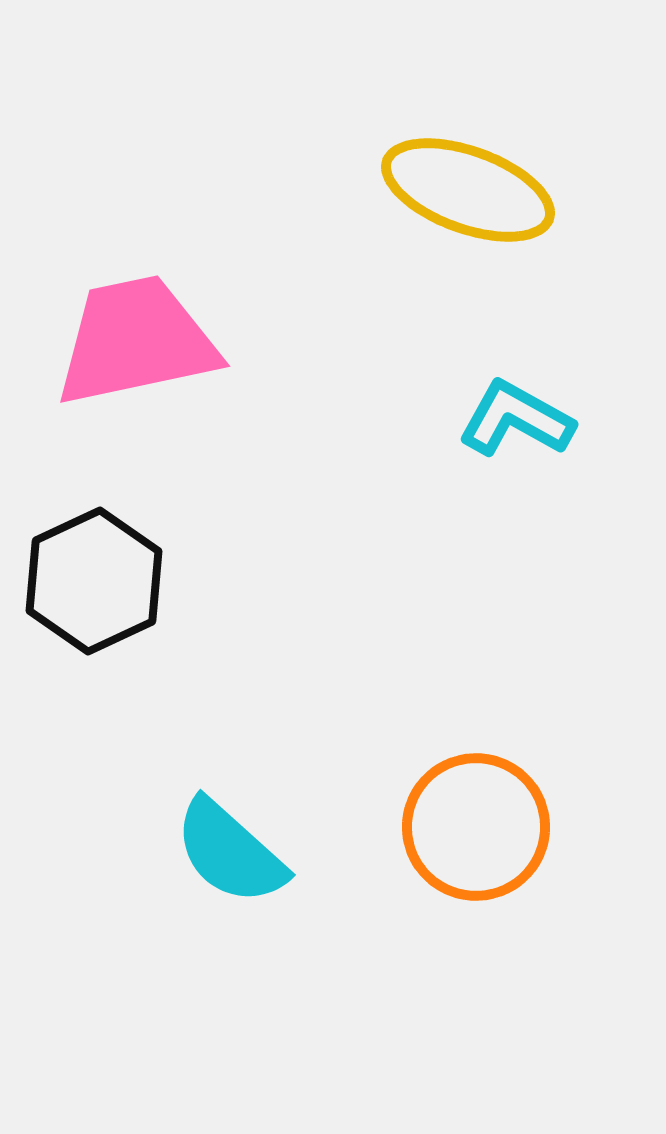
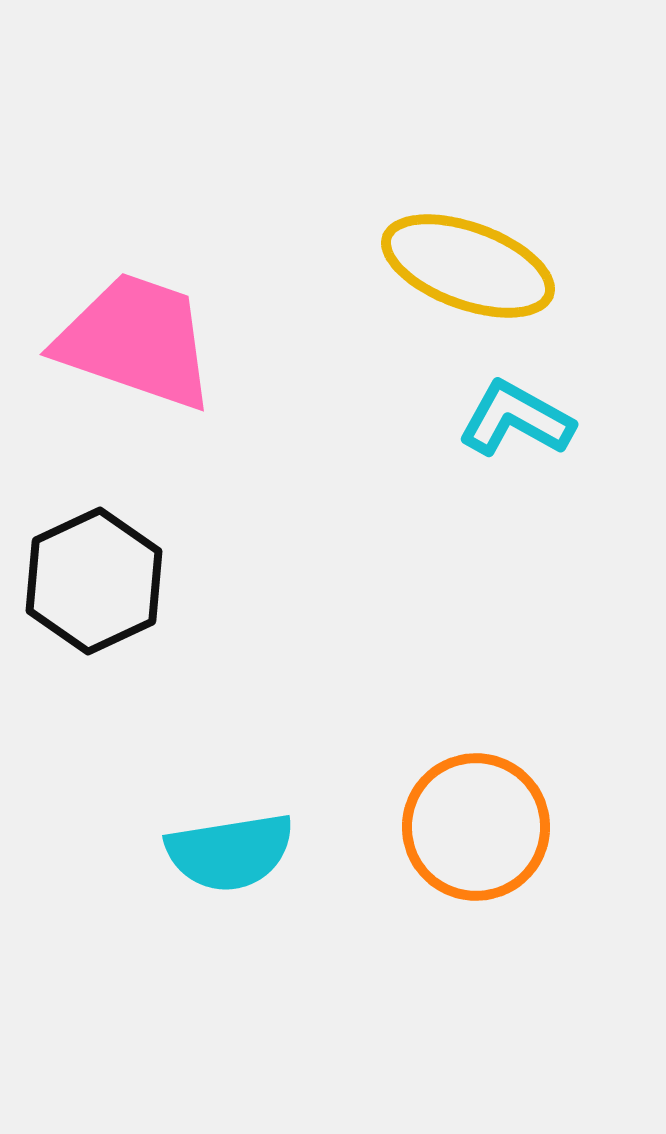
yellow ellipse: moved 76 px down
pink trapezoid: rotated 31 degrees clockwise
cyan semicircle: rotated 51 degrees counterclockwise
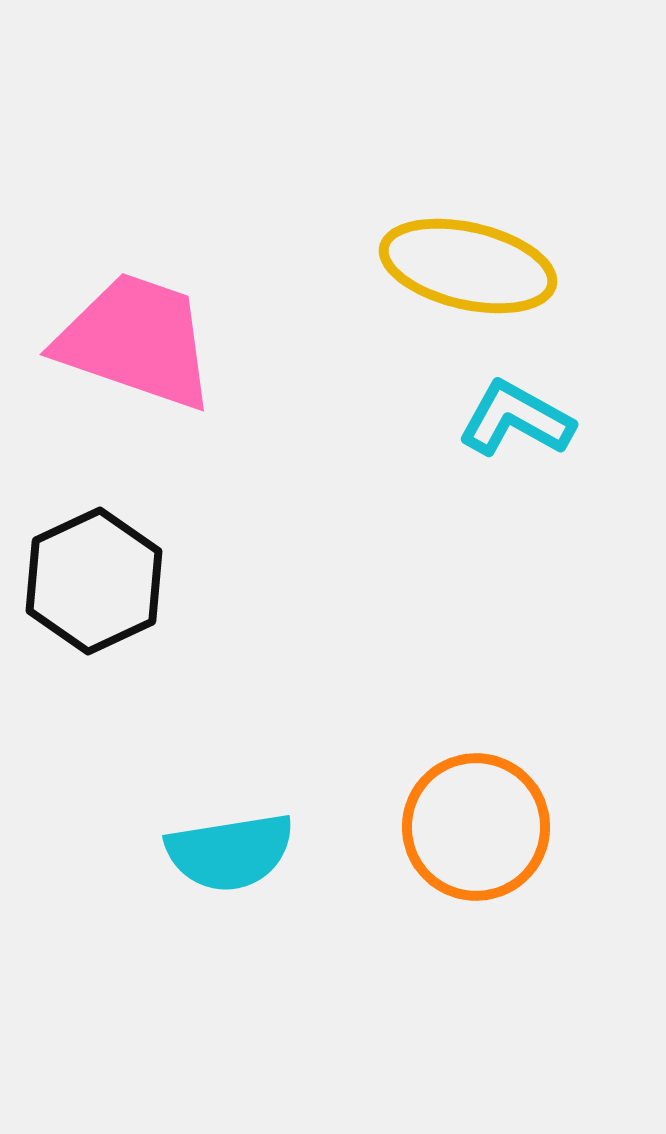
yellow ellipse: rotated 7 degrees counterclockwise
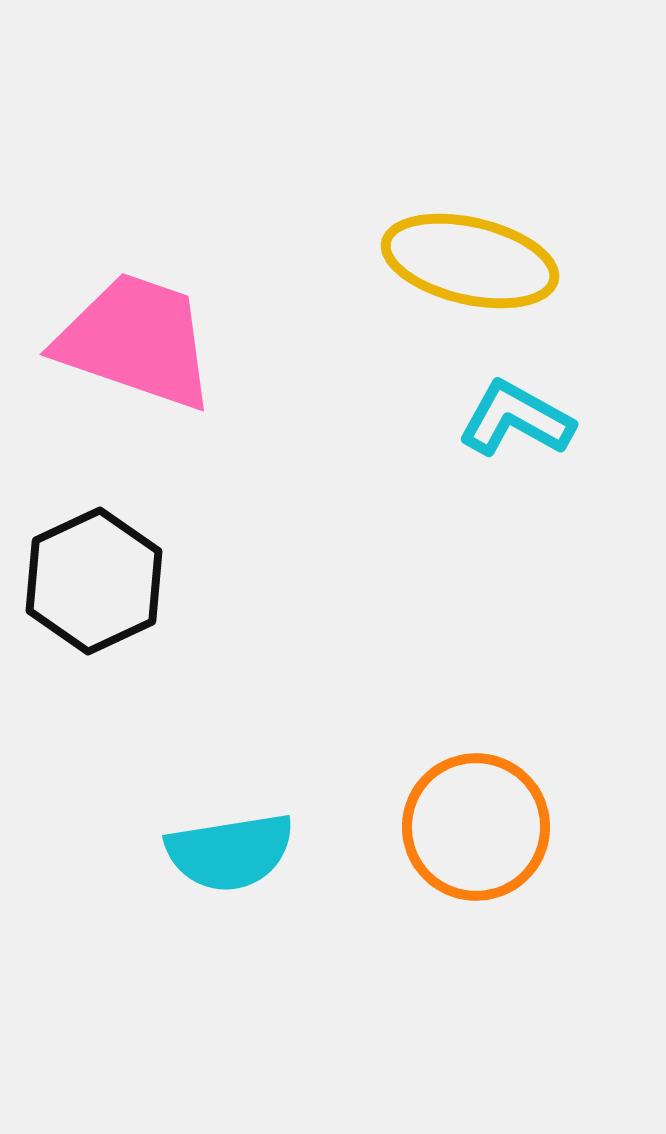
yellow ellipse: moved 2 px right, 5 px up
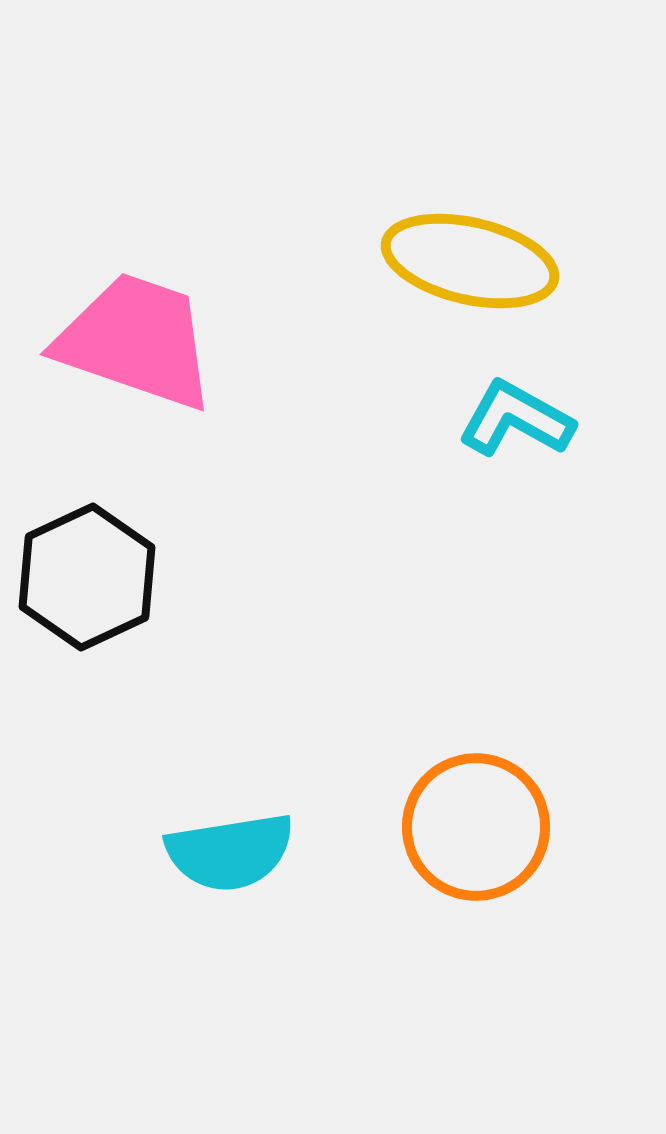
black hexagon: moved 7 px left, 4 px up
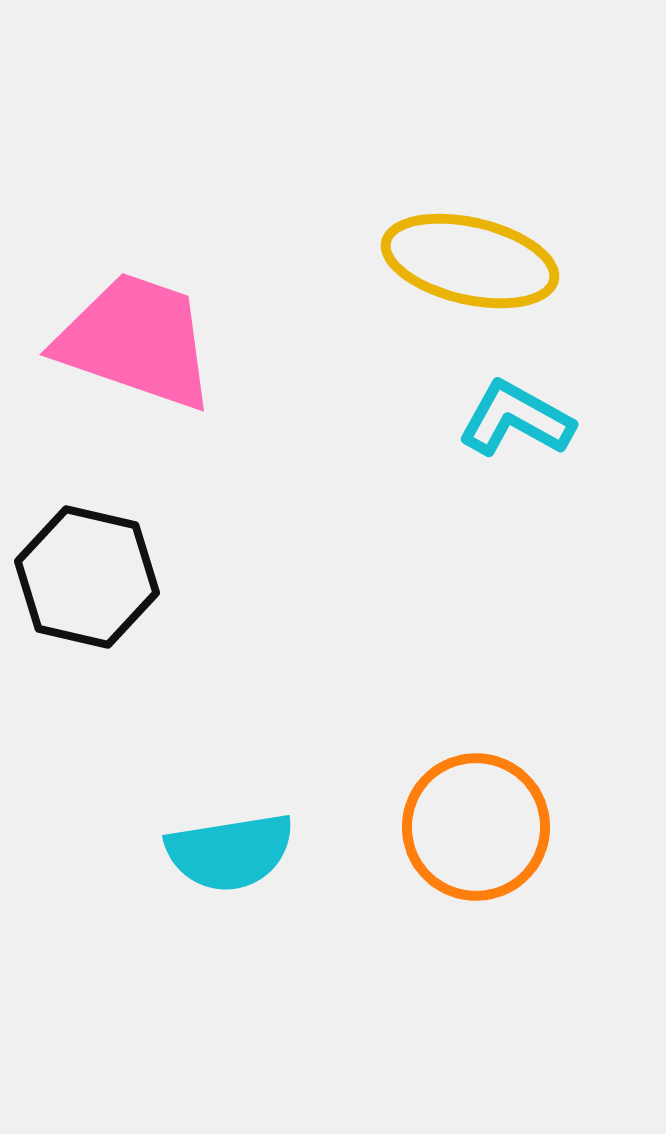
black hexagon: rotated 22 degrees counterclockwise
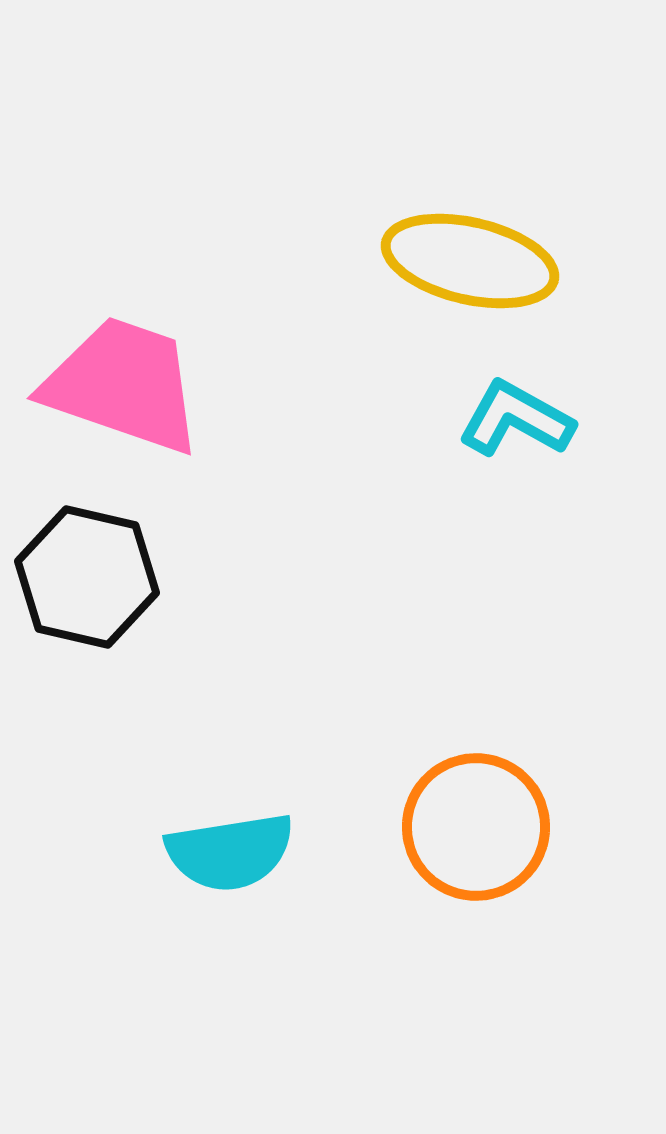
pink trapezoid: moved 13 px left, 44 px down
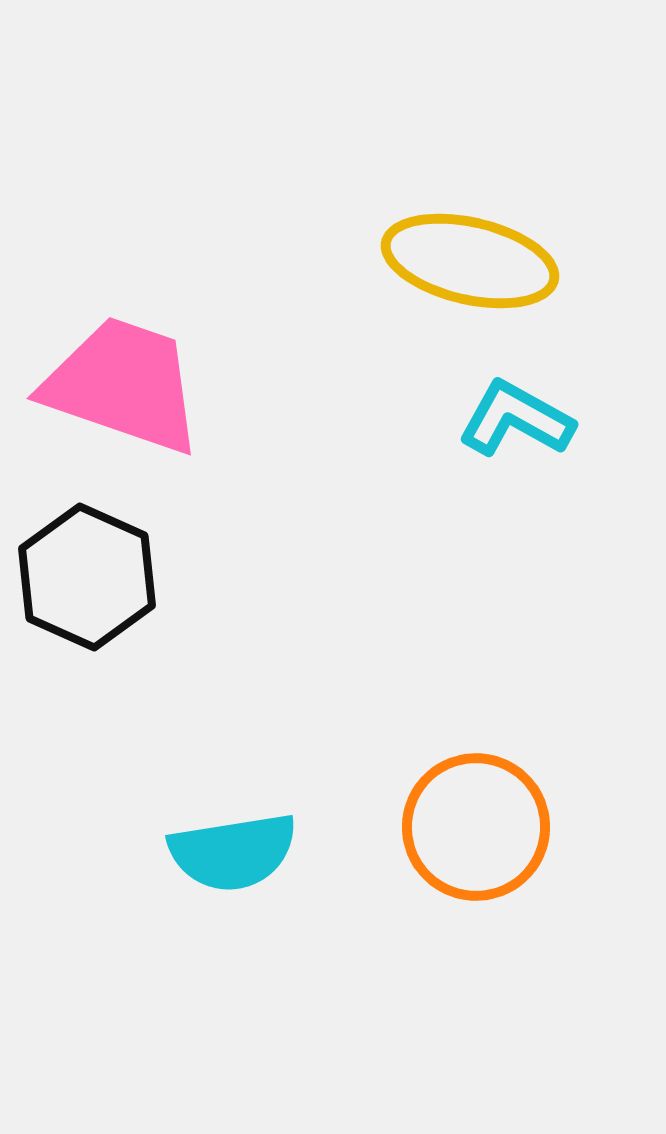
black hexagon: rotated 11 degrees clockwise
cyan semicircle: moved 3 px right
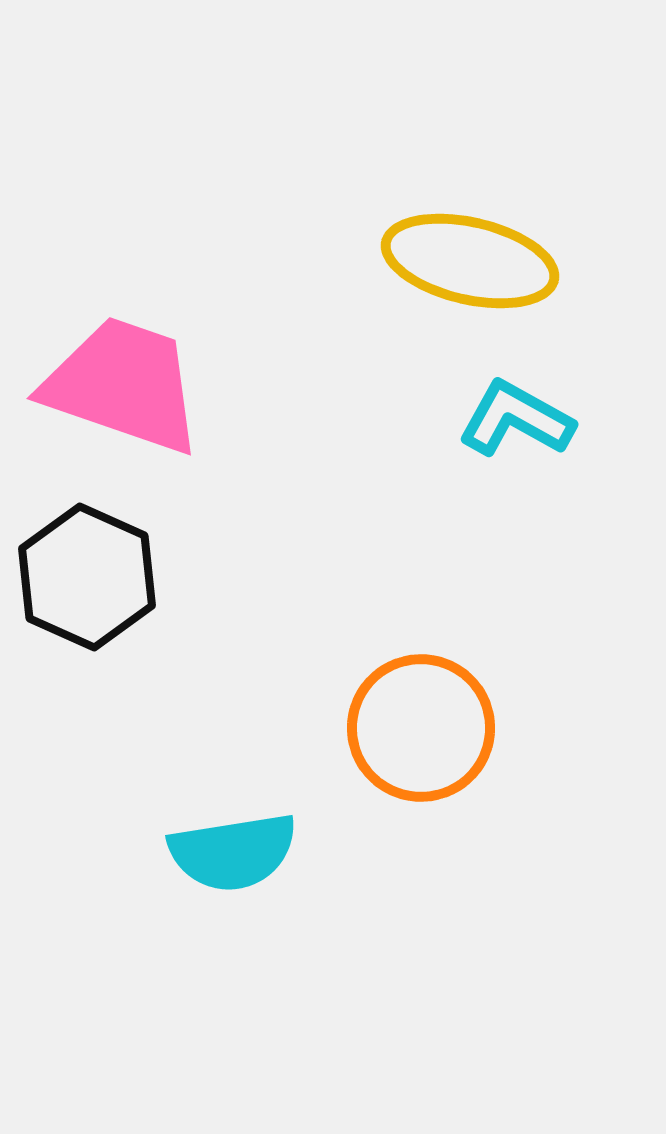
orange circle: moved 55 px left, 99 px up
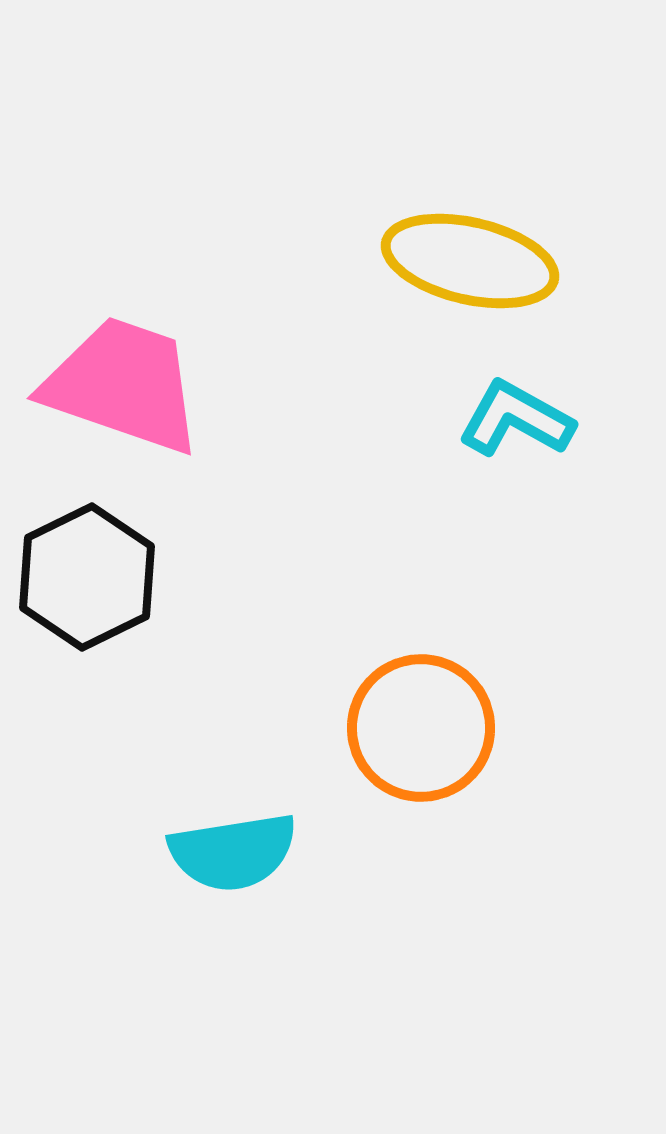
black hexagon: rotated 10 degrees clockwise
